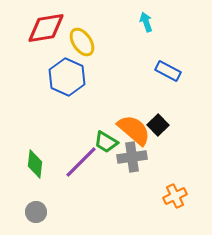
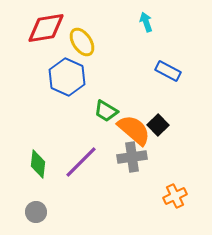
green trapezoid: moved 31 px up
green diamond: moved 3 px right
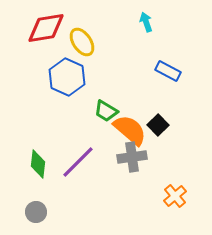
orange semicircle: moved 4 px left
purple line: moved 3 px left
orange cross: rotated 15 degrees counterclockwise
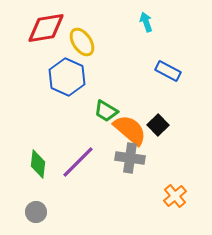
gray cross: moved 2 px left, 1 px down; rotated 16 degrees clockwise
